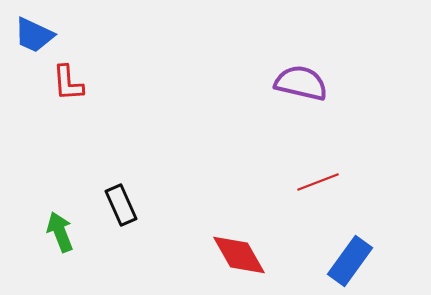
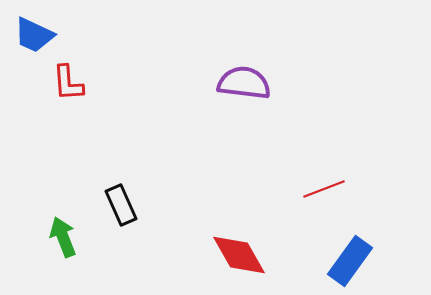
purple semicircle: moved 57 px left; rotated 6 degrees counterclockwise
red line: moved 6 px right, 7 px down
green arrow: moved 3 px right, 5 px down
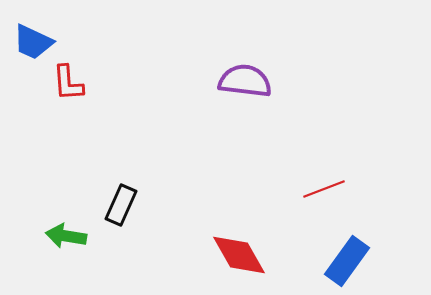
blue trapezoid: moved 1 px left, 7 px down
purple semicircle: moved 1 px right, 2 px up
black rectangle: rotated 48 degrees clockwise
green arrow: moved 3 px right, 1 px up; rotated 60 degrees counterclockwise
blue rectangle: moved 3 px left
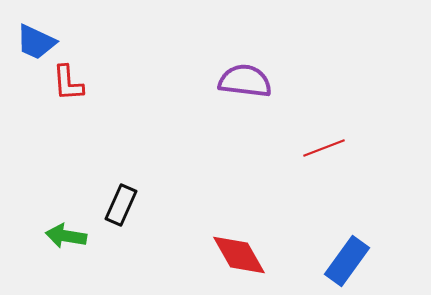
blue trapezoid: moved 3 px right
red line: moved 41 px up
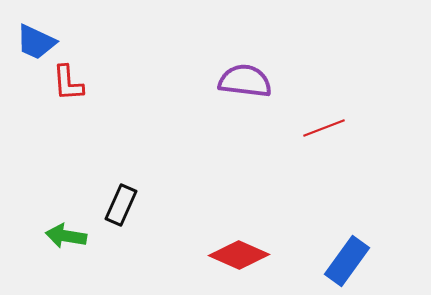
red line: moved 20 px up
red diamond: rotated 36 degrees counterclockwise
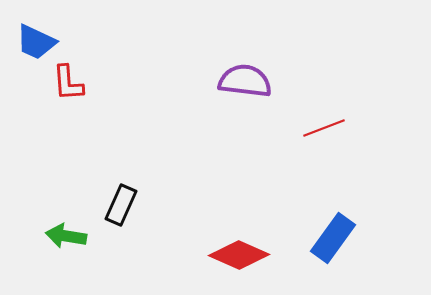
blue rectangle: moved 14 px left, 23 px up
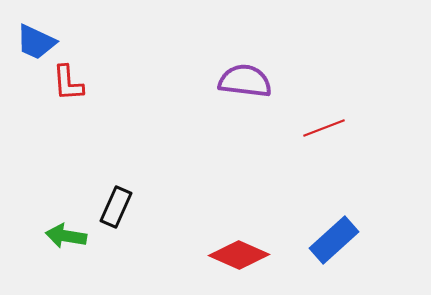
black rectangle: moved 5 px left, 2 px down
blue rectangle: moved 1 px right, 2 px down; rotated 12 degrees clockwise
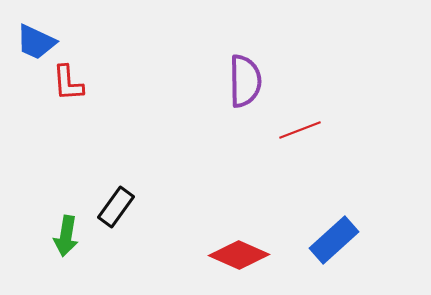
purple semicircle: rotated 82 degrees clockwise
red line: moved 24 px left, 2 px down
black rectangle: rotated 12 degrees clockwise
green arrow: rotated 90 degrees counterclockwise
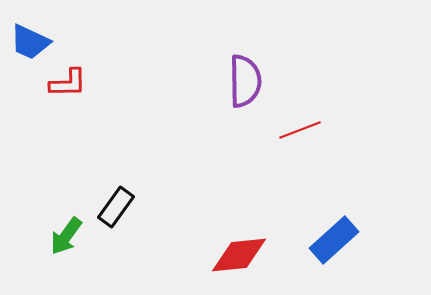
blue trapezoid: moved 6 px left
red L-shape: rotated 87 degrees counterclockwise
green arrow: rotated 27 degrees clockwise
red diamond: rotated 30 degrees counterclockwise
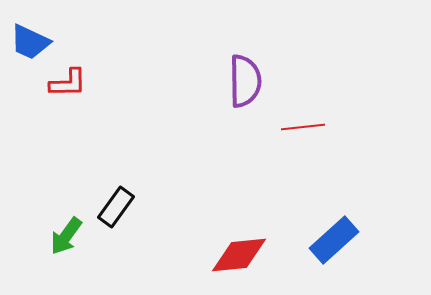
red line: moved 3 px right, 3 px up; rotated 15 degrees clockwise
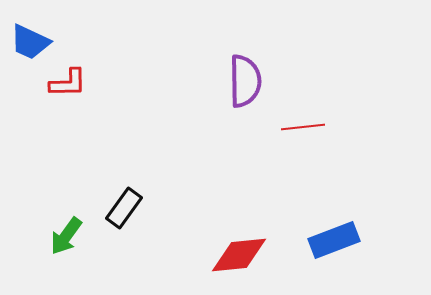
black rectangle: moved 8 px right, 1 px down
blue rectangle: rotated 21 degrees clockwise
